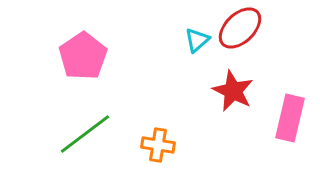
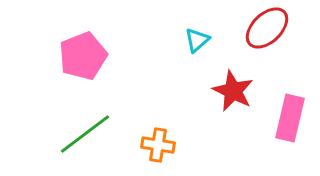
red ellipse: moved 27 px right
pink pentagon: rotated 12 degrees clockwise
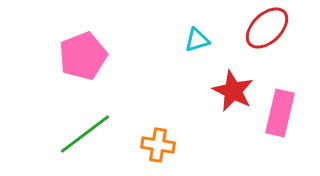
cyan triangle: rotated 24 degrees clockwise
pink rectangle: moved 10 px left, 5 px up
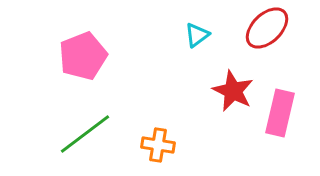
cyan triangle: moved 5 px up; rotated 20 degrees counterclockwise
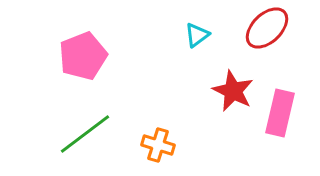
orange cross: rotated 8 degrees clockwise
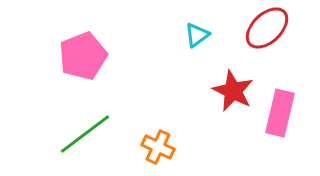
orange cross: moved 2 px down; rotated 8 degrees clockwise
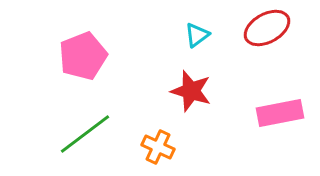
red ellipse: rotated 15 degrees clockwise
red star: moved 42 px left; rotated 9 degrees counterclockwise
pink rectangle: rotated 66 degrees clockwise
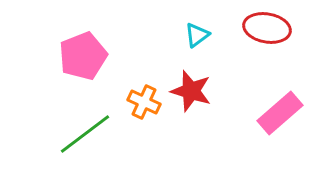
red ellipse: rotated 39 degrees clockwise
pink rectangle: rotated 30 degrees counterclockwise
orange cross: moved 14 px left, 45 px up
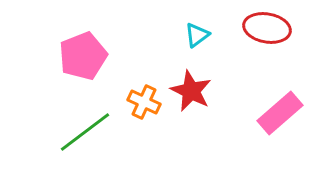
red star: rotated 9 degrees clockwise
green line: moved 2 px up
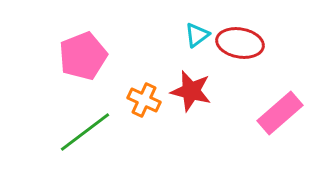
red ellipse: moved 27 px left, 15 px down
red star: rotated 12 degrees counterclockwise
orange cross: moved 2 px up
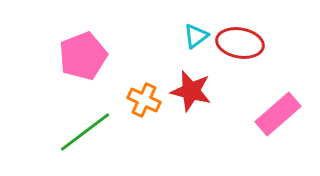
cyan triangle: moved 1 px left, 1 px down
pink rectangle: moved 2 px left, 1 px down
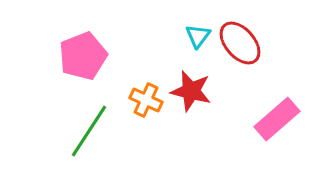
cyan triangle: moved 2 px right; rotated 16 degrees counterclockwise
red ellipse: rotated 39 degrees clockwise
orange cross: moved 2 px right
pink rectangle: moved 1 px left, 5 px down
green line: moved 4 px right, 1 px up; rotated 20 degrees counterclockwise
